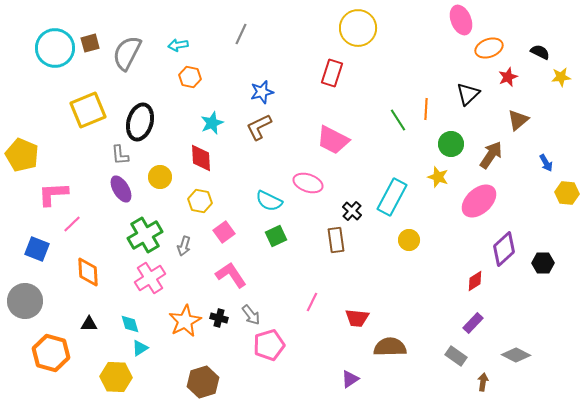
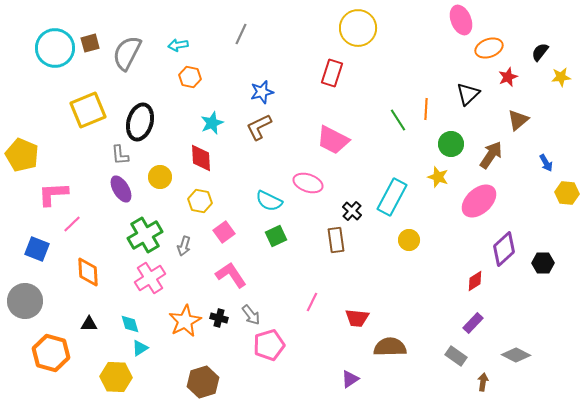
black semicircle at (540, 52): rotated 78 degrees counterclockwise
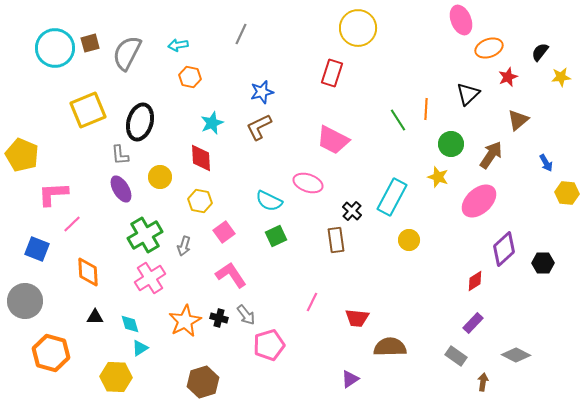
gray arrow at (251, 315): moved 5 px left
black triangle at (89, 324): moved 6 px right, 7 px up
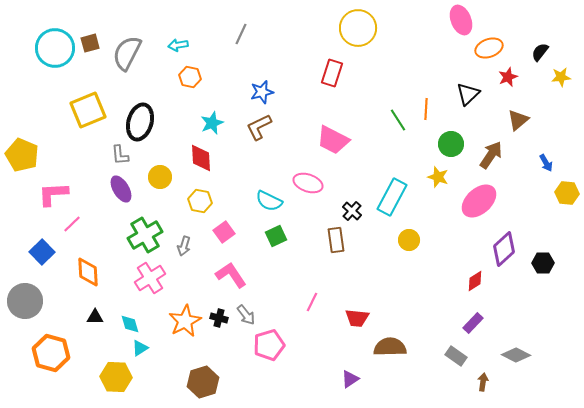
blue square at (37, 249): moved 5 px right, 3 px down; rotated 25 degrees clockwise
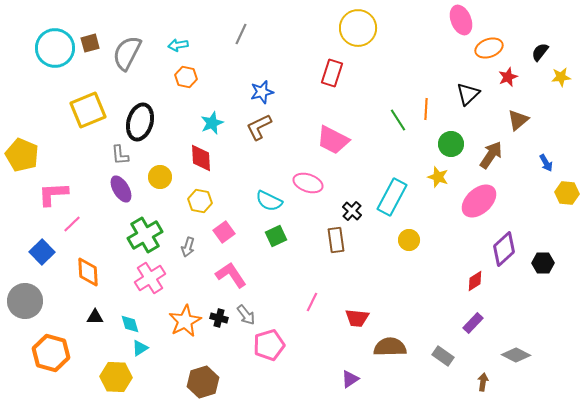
orange hexagon at (190, 77): moved 4 px left
gray arrow at (184, 246): moved 4 px right, 1 px down
gray rectangle at (456, 356): moved 13 px left
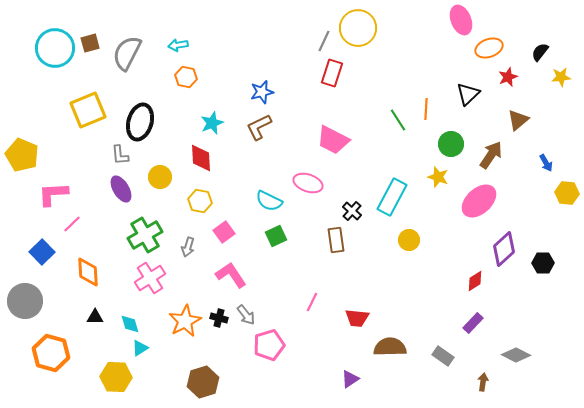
gray line at (241, 34): moved 83 px right, 7 px down
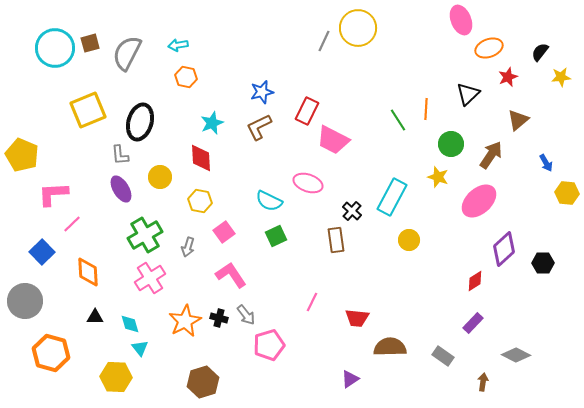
red rectangle at (332, 73): moved 25 px left, 38 px down; rotated 8 degrees clockwise
cyan triangle at (140, 348): rotated 36 degrees counterclockwise
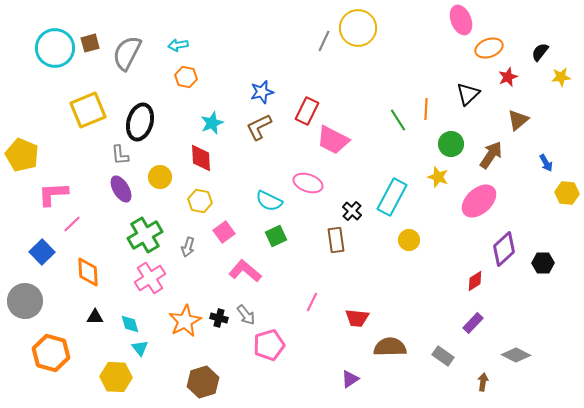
pink L-shape at (231, 275): moved 14 px right, 4 px up; rotated 16 degrees counterclockwise
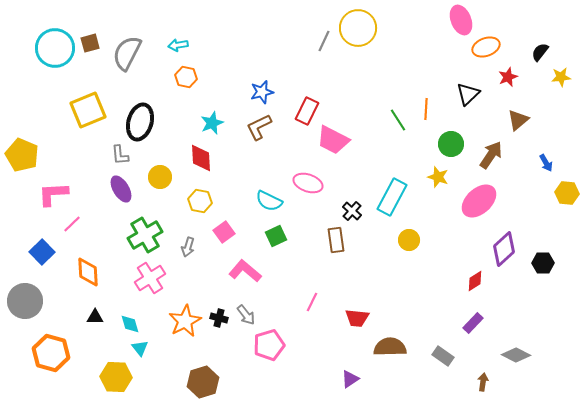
orange ellipse at (489, 48): moved 3 px left, 1 px up
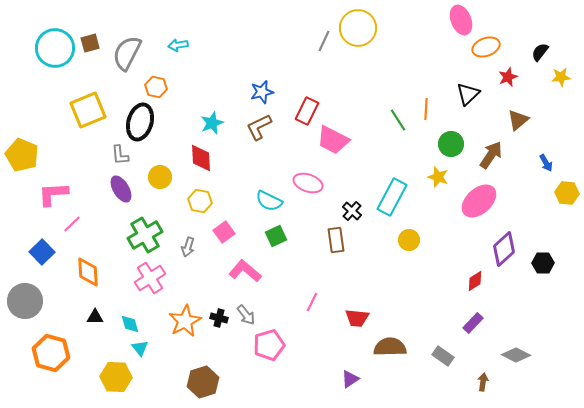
orange hexagon at (186, 77): moved 30 px left, 10 px down
